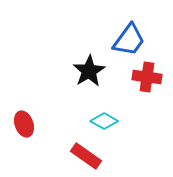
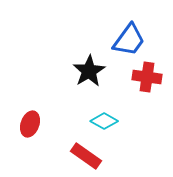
red ellipse: moved 6 px right; rotated 40 degrees clockwise
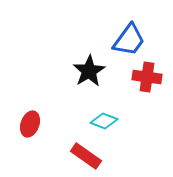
cyan diamond: rotated 8 degrees counterclockwise
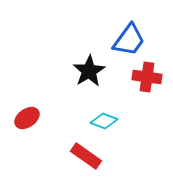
red ellipse: moved 3 px left, 6 px up; rotated 35 degrees clockwise
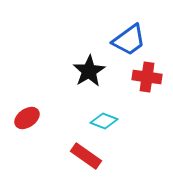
blue trapezoid: rotated 18 degrees clockwise
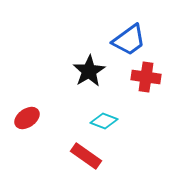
red cross: moved 1 px left
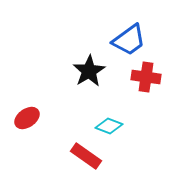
cyan diamond: moved 5 px right, 5 px down
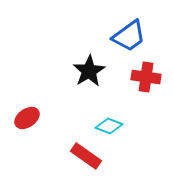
blue trapezoid: moved 4 px up
